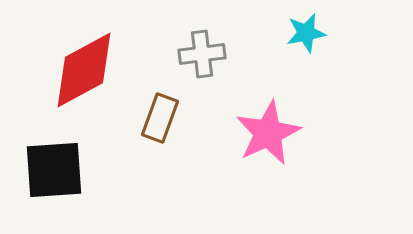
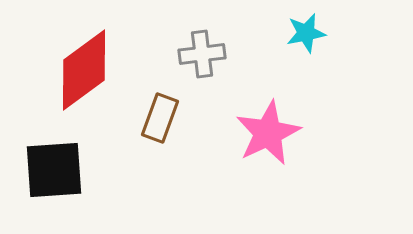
red diamond: rotated 8 degrees counterclockwise
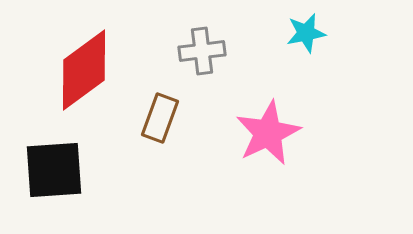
gray cross: moved 3 px up
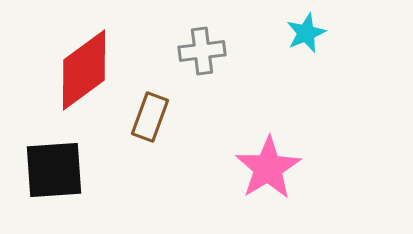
cyan star: rotated 12 degrees counterclockwise
brown rectangle: moved 10 px left, 1 px up
pink star: moved 35 px down; rotated 6 degrees counterclockwise
